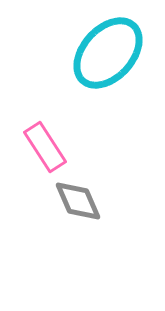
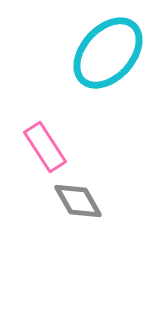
gray diamond: rotated 6 degrees counterclockwise
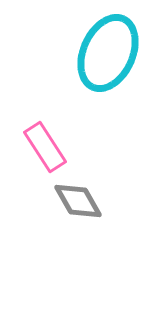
cyan ellipse: rotated 18 degrees counterclockwise
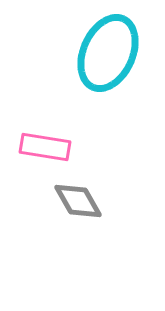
pink rectangle: rotated 48 degrees counterclockwise
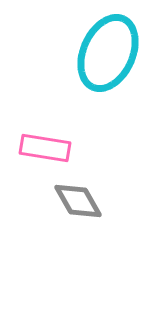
pink rectangle: moved 1 px down
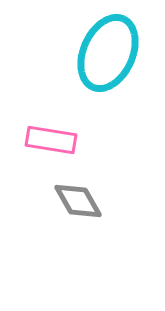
pink rectangle: moved 6 px right, 8 px up
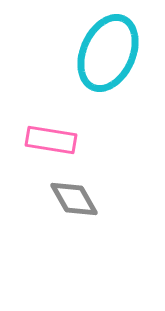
gray diamond: moved 4 px left, 2 px up
